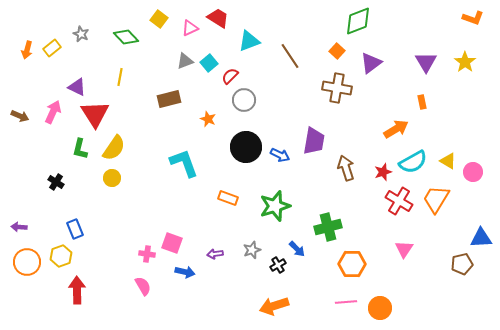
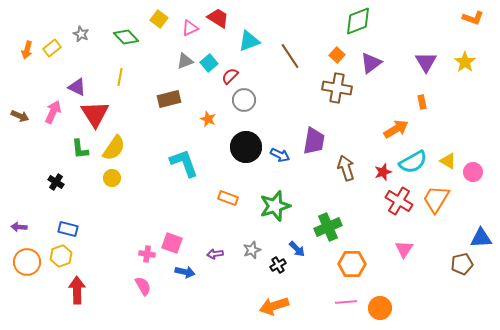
orange square at (337, 51): moved 4 px down
green L-shape at (80, 149): rotated 20 degrees counterclockwise
green cross at (328, 227): rotated 8 degrees counterclockwise
blue rectangle at (75, 229): moved 7 px left; rotated 54 degrees counterclockwise
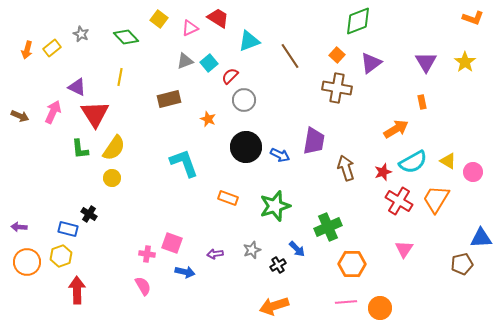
black cross at (56, 182): moved 33 px right, 32 px down
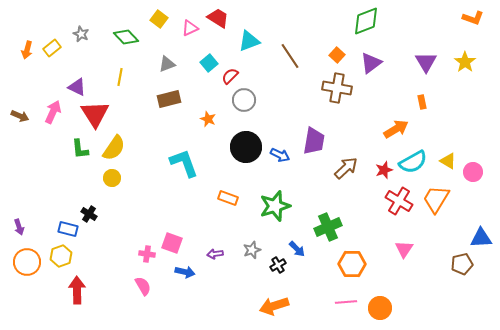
green diamond at (358, 21): moved 8 px right
gray triangle at (185, 61): moved 18 px left, 3 px down
brown arrow at (346, 168): rotated 65 degrees clockwise
red star at (383, 172): moved 1 px right, 2 px up
purple arrow at (19, 227): rotated 112 degrees counterclockwise
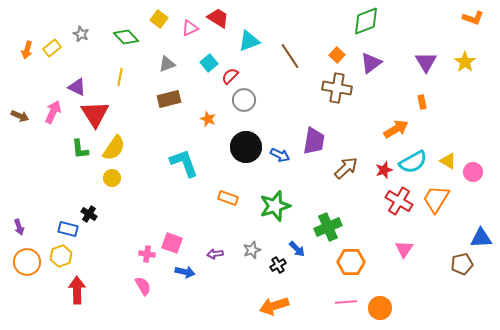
orange hexagon at (352, 264): moved 1 px left, 2 px up
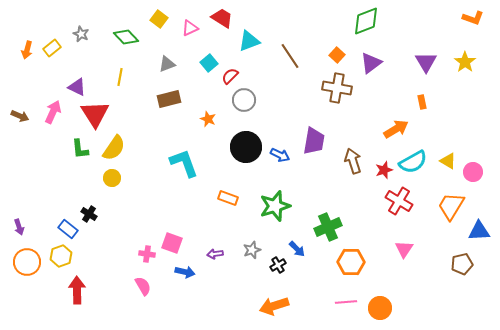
red trapezoid at (218, 18): moved 4 px right
brown arrow at (346, 168): moved 7 px right, 7 px up; rotated 65 degrees counterclockwise
orange trapezoid at (436, 199): moved 15 px right, 7 px down
blue rectangle at (68, 229): rotated 24 degrees clockwise
blue triangle at (481, 238): moved 2 px left, 7 px up
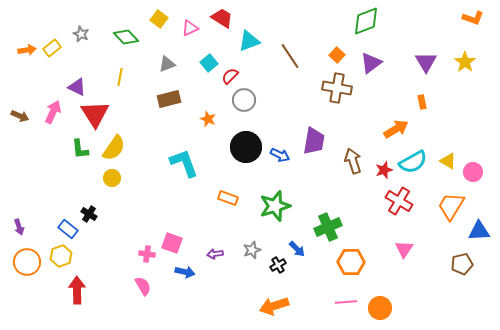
orange arrow at (27, 50): rotated 114 degrees counterclockwise
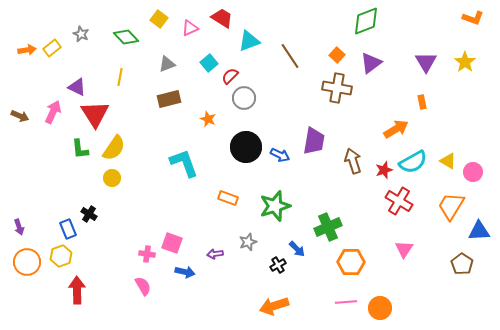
gray circle at (244, 100): moved 2 px up
blue rectangle at (68, 229): rotated 30 degrees clockwise
gray star at (252, 250): moved 4 px left, 8 px up
brown pentagon at (462, 264): rotated 25 degrees counterclockwise
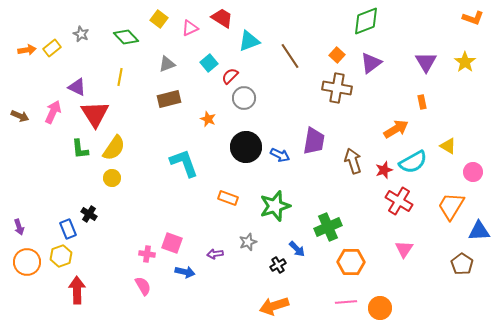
yellow triangle at (448, 161): moved 15 px up
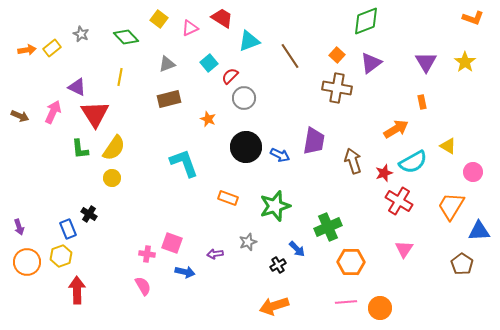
red star at (384, 170): moved 3 px down
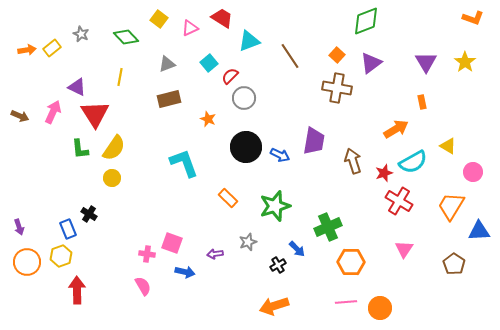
orange rectangle at (228, 198): rotated 24 degrees clockwise
brown pentagon at (462, 264): moved 8 px left
